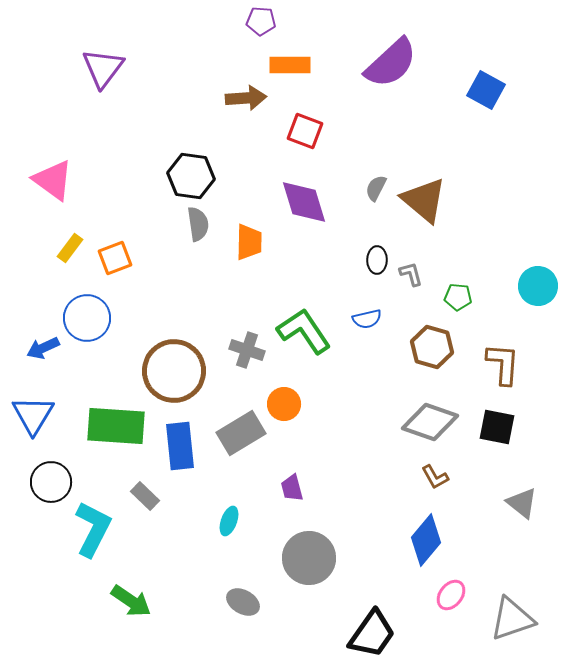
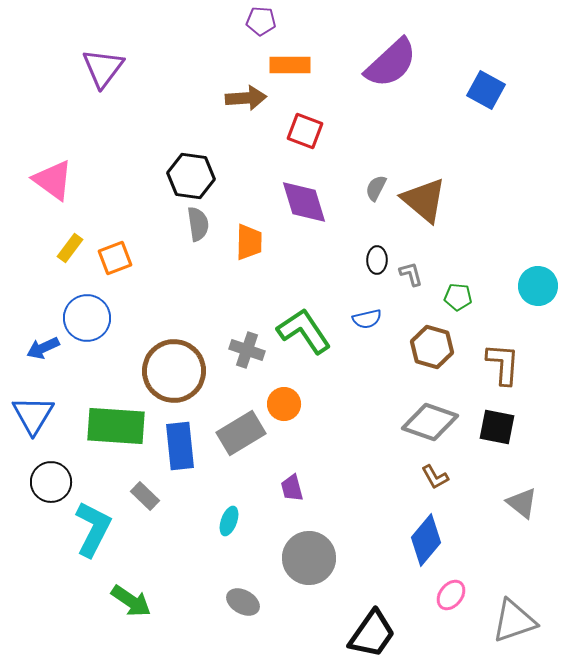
gray triangle at (512, 619): moved 2 px right, 2 px down
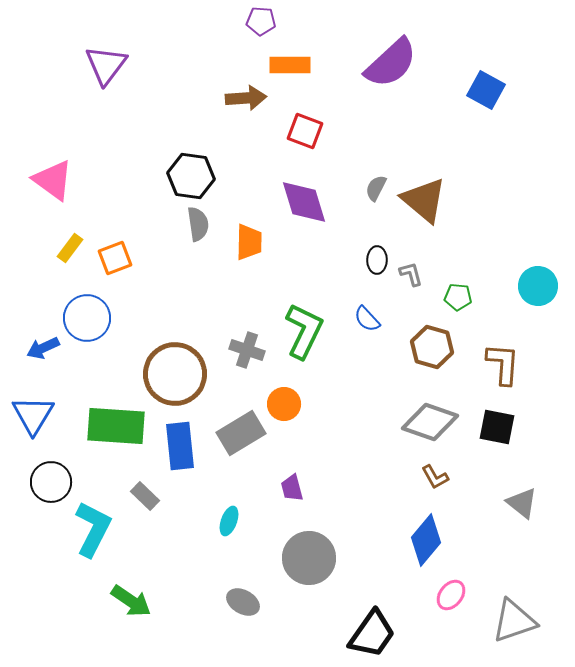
purple triangle at (103, 68): moved 3 px right, 3 px up
blue semicircle at (367, 319): rotated 60 degrees clockwise
green L-shape at (304, 331): rotated 60 degrees clockwise
brown circle at (174, 371): moved 1 px right, 3 px down
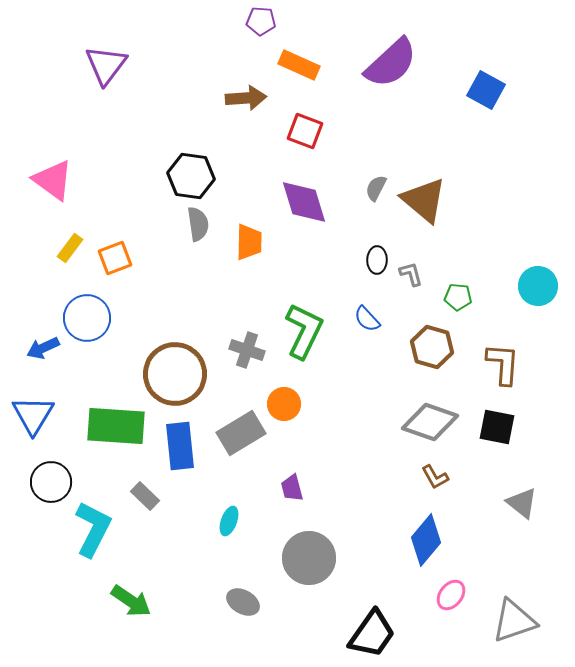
orange rectangle at (290, 65): moved 9 px right; rotated 24 degrees clockwise
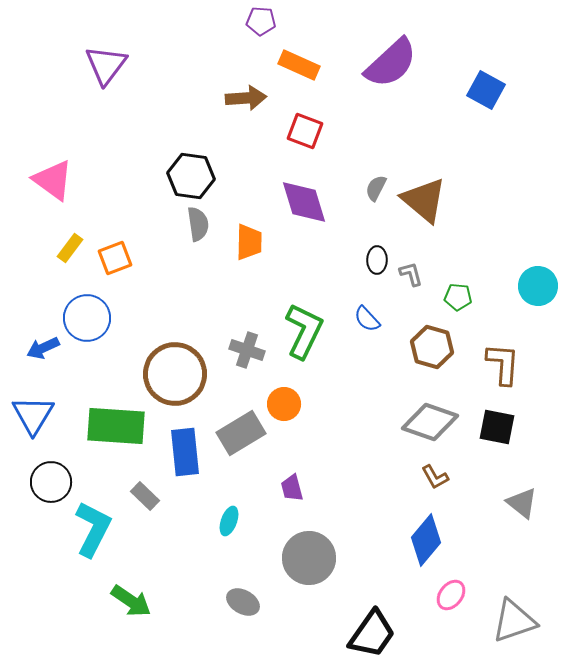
blue rectangle at (180, 446): moved 5 px right, 6 px down
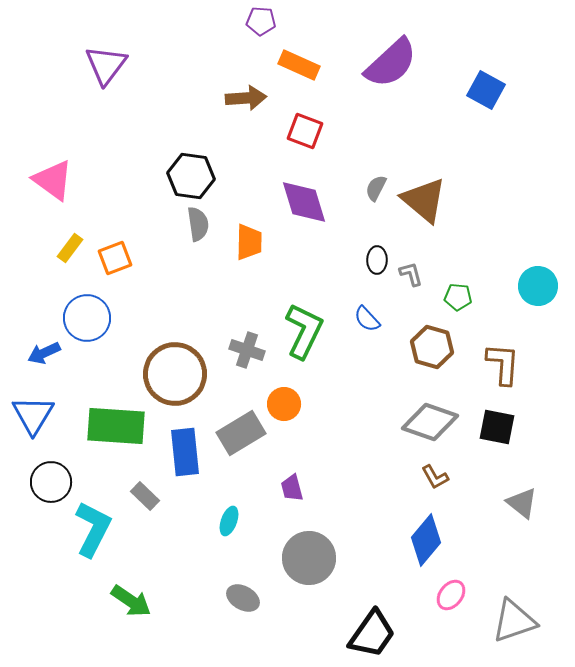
blue arrow at (43, 348): moved 1 px right, 5 px down
gray ellipse at (243, 602): moved 4 px up
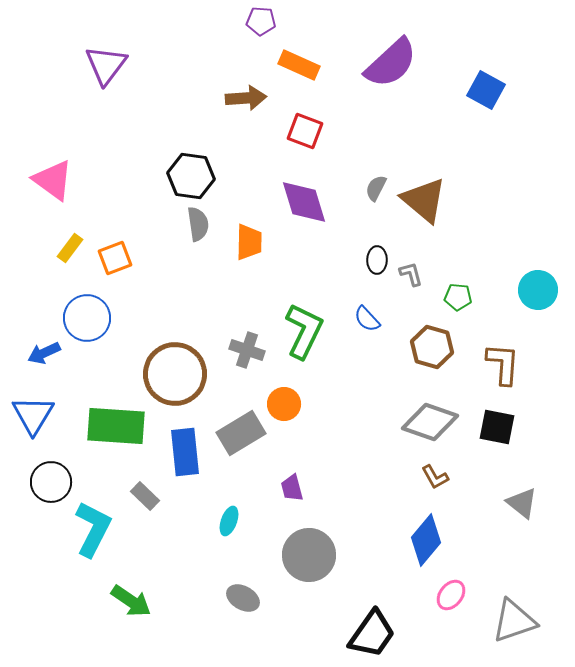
cyan circle at (538, 286): moved 4 px down
gray circle at (309, 558): moved 3 px up
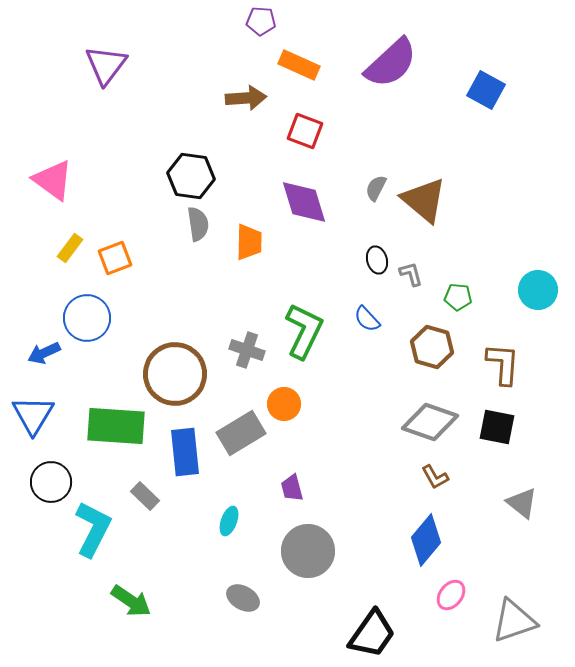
black ellipse at (377, 260): rotated 16 degrees counterclockwise
gray circle at (309, 555): moved 1 px left, 4 px up
